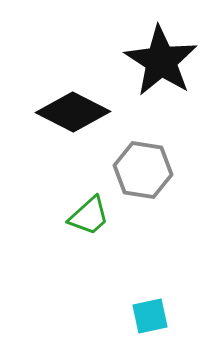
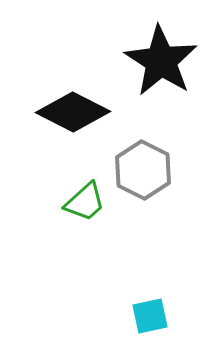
gray hexagon: rotated 18 degrees clockwise
green trapezoid: moved 4 px left, 14 px up
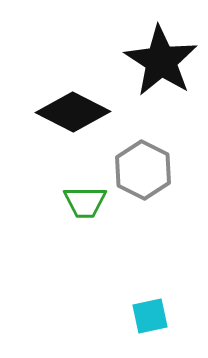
green trapezoid: rotated 42 degrees clockwise
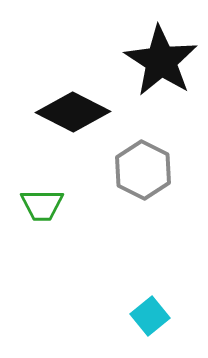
green trapezoid: moved 43 px left, 3 px down
cyan square: rotated 27 degrees counterclockwise
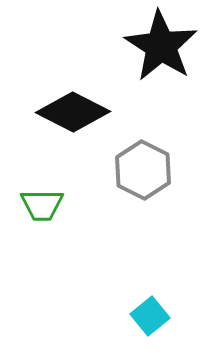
black star: moved 15 px up
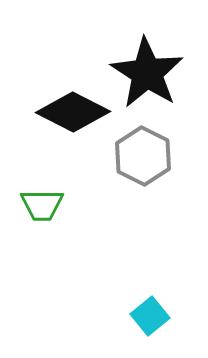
black star: moved 14 px left, 27 px down
gray hexagon: moved 14 px up
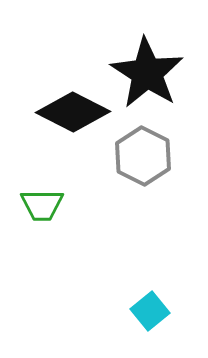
cyan square: moved 5 px up
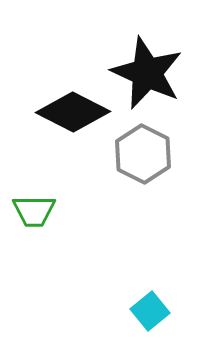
black star: rotated 8 degrees counterclockwise
gray hexagon: moved 2 px up
green trapezoid: moved 8 px left, 6 px down
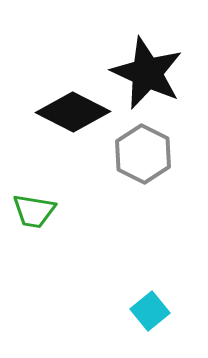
green trapezoid: rotated 9 degrees clockwise
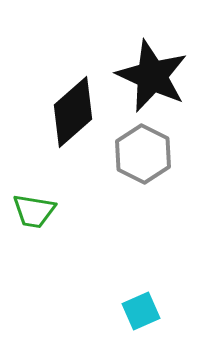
black star: moved 5 px right, 3 px down
black diamond: rotated 68 degrees counterclockwise
cyan square: moved 9 px left; rotated 15 degrees clockwise
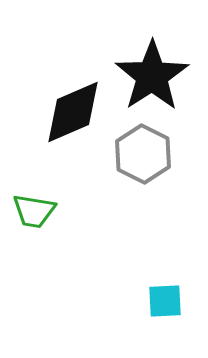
black star: rotated 14 degrees clockwise
black diamond: rotated 18 degrees clockwise
cyan square: moved 24 px right, 10 px up; rotated 21 degrees clockwise
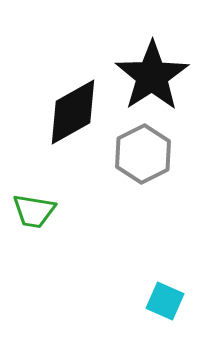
black diamond: rotated 6 degrees counterclockwise
gray hexagon: rotated 6 degrees clockwise
cyan square: rotated 27 degrees clockwise
